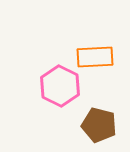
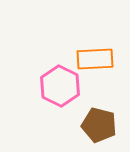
orange rectangle: moved 2 px down
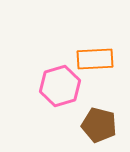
pink hexagon: rotated 18 degrees clockwise
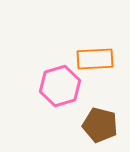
brown pentagon: moved 1 px right
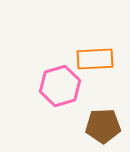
brown pentagon: moved 3 px right, 1 px down; rotated 16 degrees counterclockwise
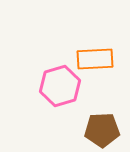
brown pentagon: moved 1 px left, 4 px down
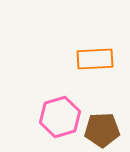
pink hexagon: moved 31 px down
